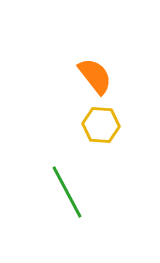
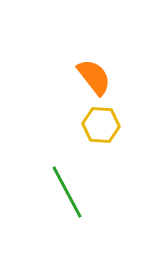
orange semicircle: moved 1 px left, 1 px down
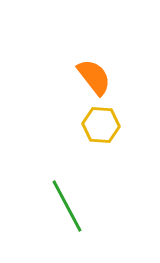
green line: moved 14 px down
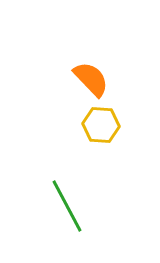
orange semicircle: moved 3 px left, 2 px down; rotated 6 degrees counterclockwise
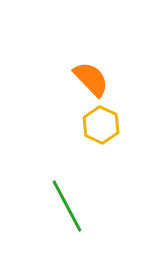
yellow hexagon: rotated 21 degrees clockwise
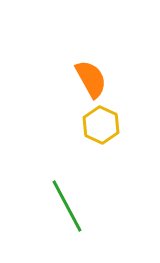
orange semicircle: rotated 15 degrees clockwise
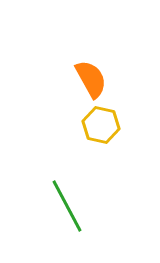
yellow hexagon: rotated 12 degrees counterclockwise
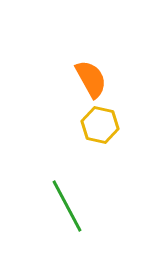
yellow hexagon: moved 1 px left
